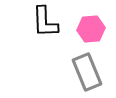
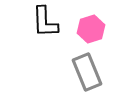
pink hexagon: rotated 12 degrees counterclockwise
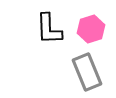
black L-shape: moved 4 px right, 7 px down
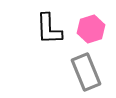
gray rectangle: moved 1 px left
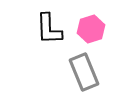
gray rectangle: moved 2 px left
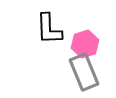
pink hexagon: moved 6 px left, 15 px down
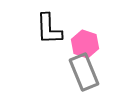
pink hexagon: rotated 24 degrees counterclockwise
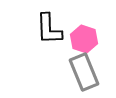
pink hexagon: moved 1 px left, 5 px up
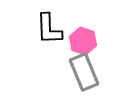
pink hexagon: moved 1 px left, 2 px down
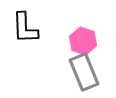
black L-shape: moved 24 px left, 1 px up
